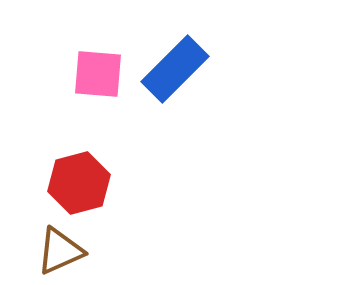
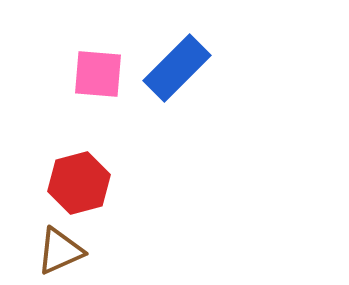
blue rectangle: moved 2 px right, 1 px up
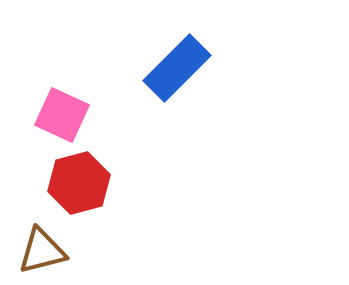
pink square: moved 36 px left, 41 px down; rotated 20 degrees clockwise
brown triangle: moved 18 px left; rotated 10 degrees clockwise
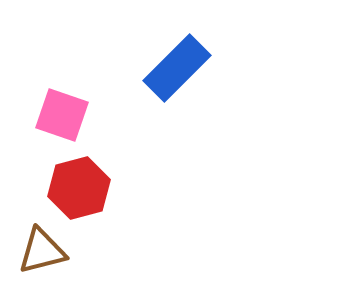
pink square: rotated 6 degrees counterclockwise
red hexagon: moved 5 px down
